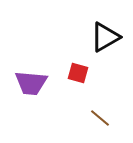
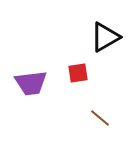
red square: rotated 25 degrees counterclockwise
purple trapezoid: rotated 12 degrees counterclockwise
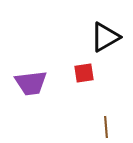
red square: moved 6 px right
brown line: moved 6 px right, 9 px down; rotated 45 degrees clockwise
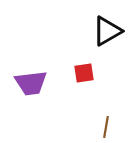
black triangle: moved 2 px right, 6 px up
brown line: rotated 15 degrees clockwise
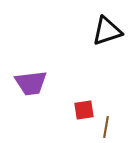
black triangle: rotated 12 degrees clockwise
red square: moved 37 px down
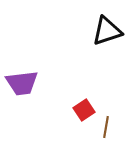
purple trapezoid: moved 9 px left
red square: rotated 25 degrees counterclockwise
